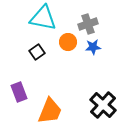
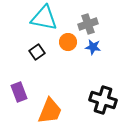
cyan triangle: moved 1 px right
blue star: rotated 14 degrees clockwise
black cross: moved 5 px up; rotated 24 degrees counterclockwise
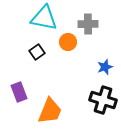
gray cross: rotated 18 degrees clockwise
blue star: moved 12 px right, 20 px down; rotated 28 degrees counterclockwise
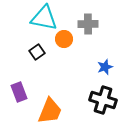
orange circle: moved 4 px left, 3 px up
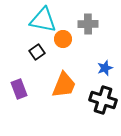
cyan triangle: moved 1 px left, 2 px down
orange circle: moved 1 px left
blue star: moved 1 px down
purple rectangle: moved 3 px up
orange trapezoid: moved 14 px right, 26 px up
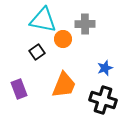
gray cross: moved 3 px left
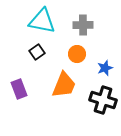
cyan triangle: moved 1 px left, 1 px down
gray cross: moved 2 px left, 1 px down
orange circle: moved 14 px right, 15 px down
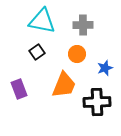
black cross: moved 6 px left, 2 px down; rotated 20 degrees counterclockwise
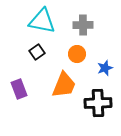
black cross: moved 1 px right, 1 px down
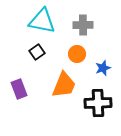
blue star: moved 2 px left
